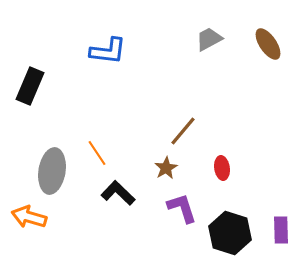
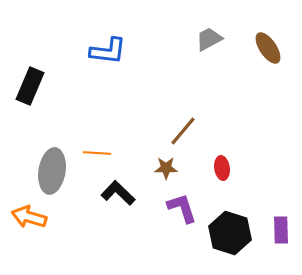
brown ellipse: moved 4 px down
orange line: rotated 52 degrees counterclockwise
brown star: rotated 30 degrees clockwise
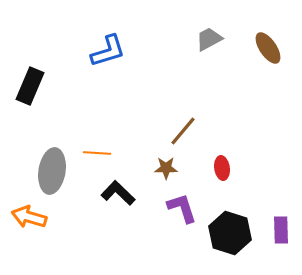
blue L-shape: rotated 24 degrees counterclockwise
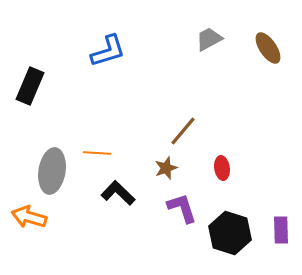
brown star: rotated 20 degrees counterclockwise
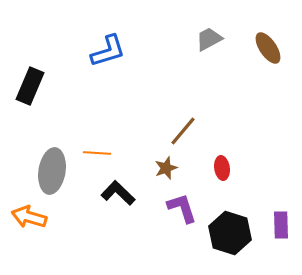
purple rectangle: moved 5 px up
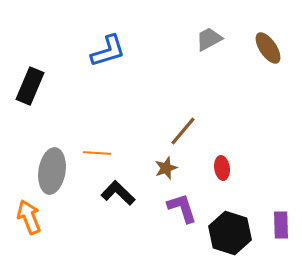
orange arrow: rotated 52 degrees clockwise
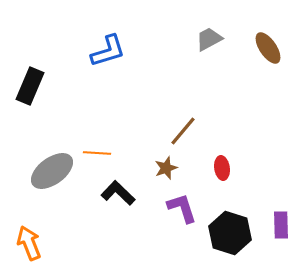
gray ellipse: rotated 45 degrees clockwise
orange arrow: moved 26 px down
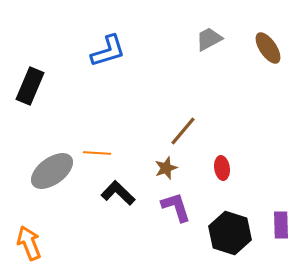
purple L-shape: moved 6 px left, 1 px up
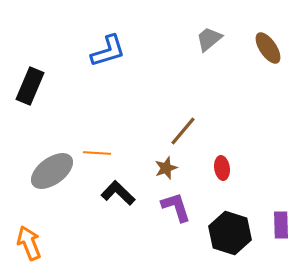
gray trapezoid: rotated 12 degrees counterclockwise
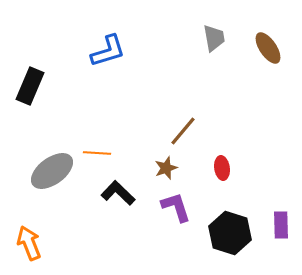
gray trapezoid: moved 5 px right, 1 px up; rotated 120 degrees clockwise
